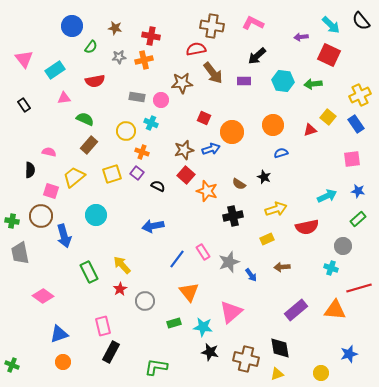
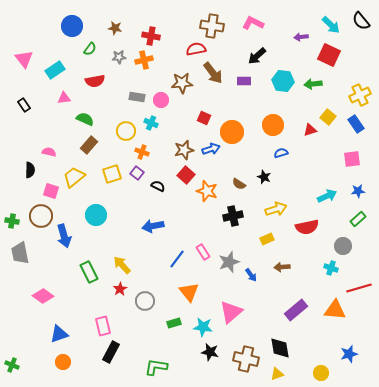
green semicircle at (91, 47): moved 1 px left, 2 px down
blue star at (358, 191): rotated 16 degrees counterclockwise
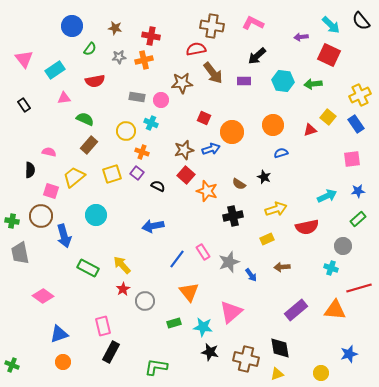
green rectangle at (89, 272): moved 1 px left, 4 px up; rotated 35 degrees counterclockwise
red star at (120, 289): moved 3 px right
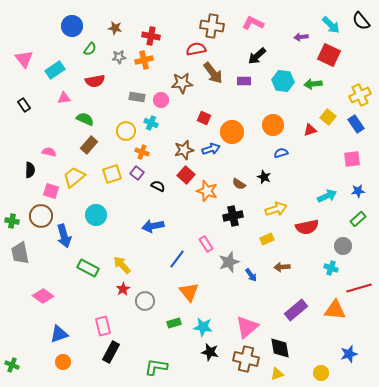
pink rectangle at (203, 252): moved 3 px right, 8 px up
pink triangle at (231, 312): moved 16 px right, 15 px down
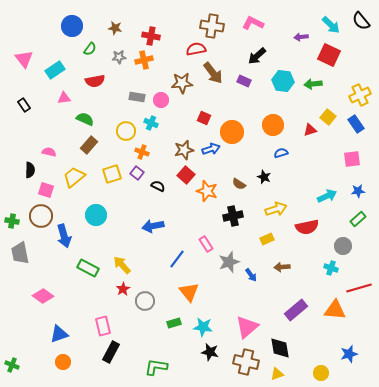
purple rectangle at (244, 81): rotated 24 degrees clockwise
pink square at (51, 191): moved 5 px left, 1 px up
brown cross at (246, 359): moved 3 px down
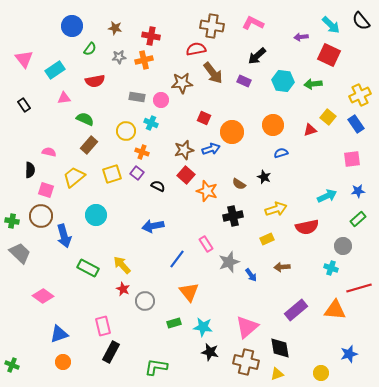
gray trapezoid at (20, 253): rotated 145 degrees clockwise
red star at (123, 289): rotated 16 degrees counterclockwise
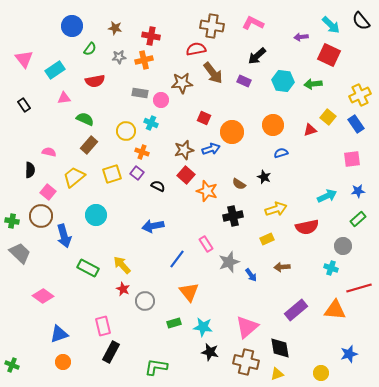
gray rectangle at (137, 97): moved 3 px right, 4 px up
pink square at (46, 190): moved 2 px right, 2 px down; rotated 21 degrees clockwise
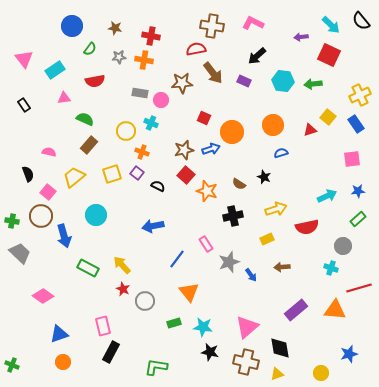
orange cross at (144, 60): rotated 24 degrees clockwise
black semicircle at (30, 170): moved 2 px left, 4 px down; rotated 21 degrees counterclockwise
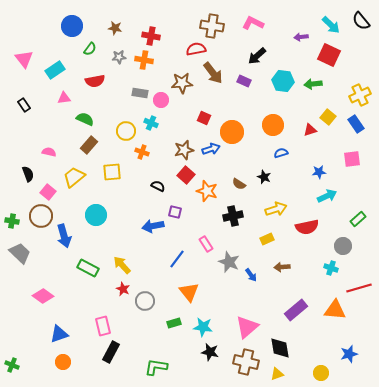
purple square at (137, 173): moved 38 px right, 39 px down; rotated 24 degrees counterclockwise
yellow square at (112, 174): moved 2 px up; rotated 12 degrees clockwise
blue star at (358, 191): moved 39 px left, 19 px up
gray star at (229, 262): rotated 30 degrees counterclockwise
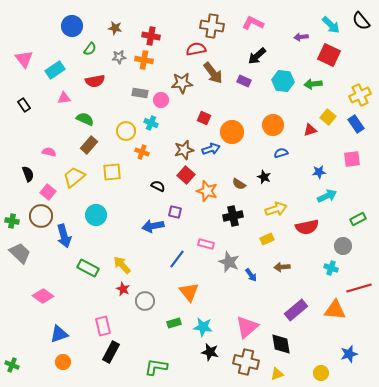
green rectangle at (358, 219): rotated 14 degrees clockwise
pink rectangle at (206, 244): rotated 42 degrees counterclockwise
black diamond at (280, 348): moved 1 px right, 4 px up
